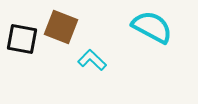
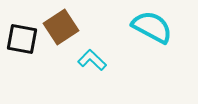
brown square: rotated 36 degrees clockwise
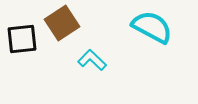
brown square: moved 1 px right, 4 px up
black square: rotated 16 degrees counterclockwise
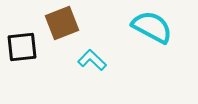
brown square: rotated 12 degrees clockwise
black square: moved 8 px down
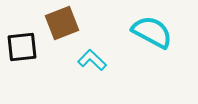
cyan semicircle: moved 5 px down
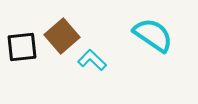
brown square: moved 13 px down; rotated 20 degrees counterclockwise
cyan semicircle: moved 1 px right, 3 px down; rotated 6 degrees clockwise
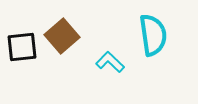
cyan semicircle: rotated 48 degrees clockwise
cyan L-shape: moved 18 px right, 2 px down
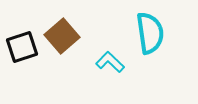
cyan semicircle: moved 3 px left, 2 px up
black square: rotated 12 degrees counterclockwise
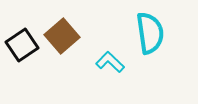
black square: moved 2 px up; rotated 16 degrees counterclockwise
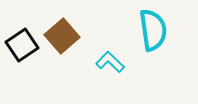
cyan semicircle: moved 3 px right, 3 px up
